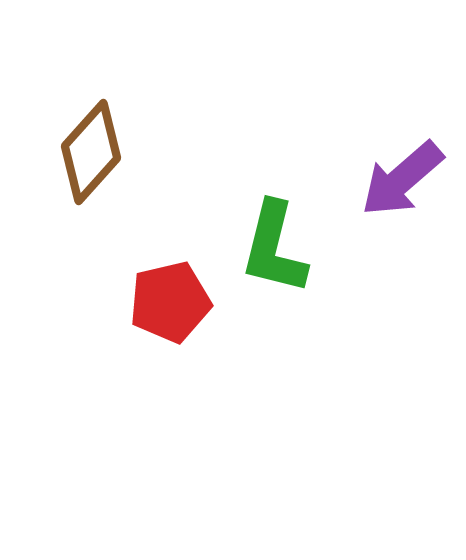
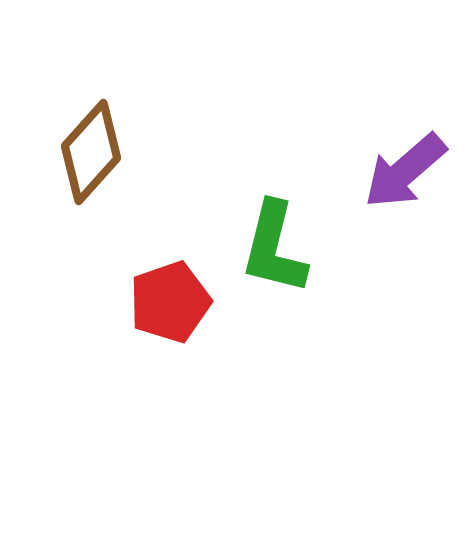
purple arrow: moved 3 px right, 8 px up
red pentagon: rotated 6 degrees counterclockwise
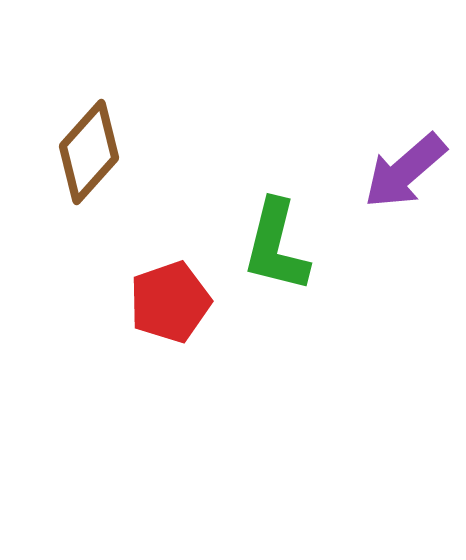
brown diamond: moved 2 px left
green L-shape: moved 2 px right, 2 px up
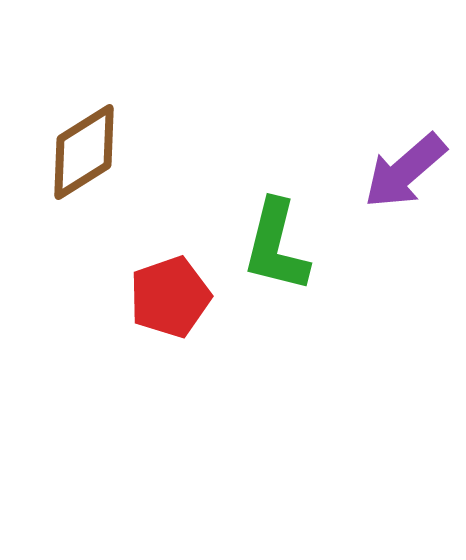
brown diamond: moved 5 px left; rotated 16 degrees clockwise
red pentagon: moved 5 px up
